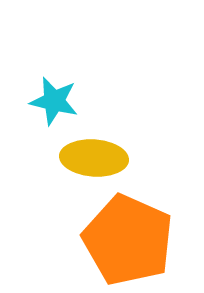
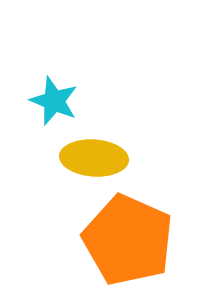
cyan star: rotated 9 degrees clockwise
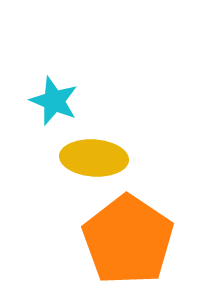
orange pentagon: rotated 10 degrees clockwise
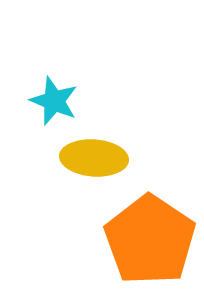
orange pentagon: moved 22 px right
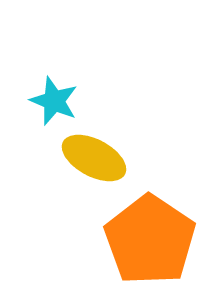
yellow ellipse: rotated 24 degrees clockwise
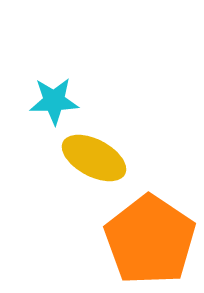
cyan star: rotated 24 degrees counterclockwise
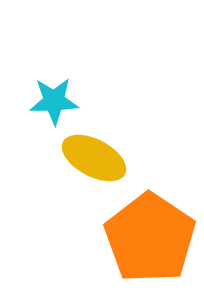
orange pentagon: moved 2 px up
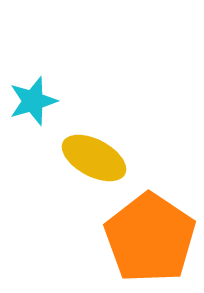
cyan star: moved 21 px left; rotated 15 degrees counterclockwise
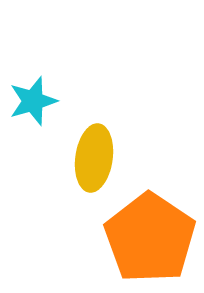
yellow ellipse: rotated 70 degrees clockwise
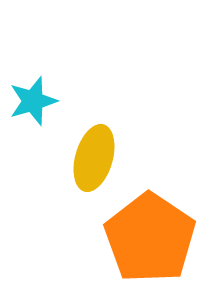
yellow ellipse: rotated 8 degrees clockwise
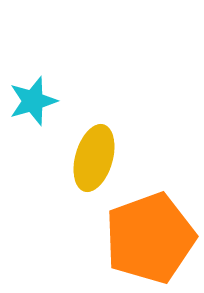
orange pentagon: rotated 18 degrees clockwise
